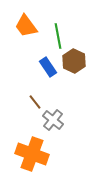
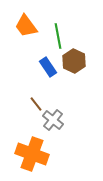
brown line: moved 1 px right, 2 px down
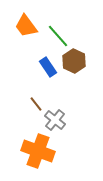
green line: rotated 30 degrees counterclockwise
gray cross: moved 2 px right
orange cross: moved 6 px right, 3 px up
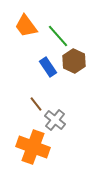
orange cross: moved 5 px left, 4 px up
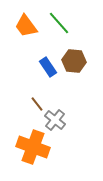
green line: moved 1 px right, 13 px up
brown hexagon: rotated 20 degrees counterclockwise
brown line: moved 1 px right
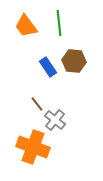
green line: rotated 35 degrees clockwise
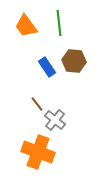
blue rectangle: moved 1 px left
orange cross: moved 5 px right, 5 px down
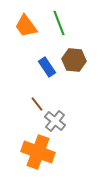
green line: rotated 15 degrees counterclockwise
brown hexagon: moved 1 px up
gray cross: moved 1 px down
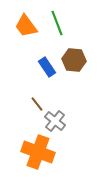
green line: moved 2 px left
